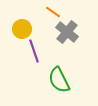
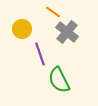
purple line: moved 6 px right, 3 px down
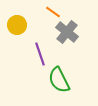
yellow circle: moved 5 px left, 4 px up
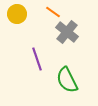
yellow circle: moved 11 px up
purple line: moved 3 px left, 5 px down
green semicircle: moved 8 px right
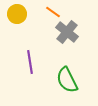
purple line: moved 7 px left, 3 px down; rotated 10 degrees clockwise
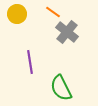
green semicircle: moved 6 px left, 8 px down
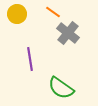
gray cross: moved 1 px right, 1 px down
purple line: moved 3 px up
green semicircle: rotated 28 degrees counterclockwise
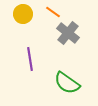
yellow circle: moved 6 px right
green semicircle: moved 6 px right, 5 px up
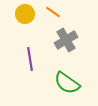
yellow circle: moved 2 px right
gray cross: moved 2 px left, 7 px down; rotated 20 degrees clockwise
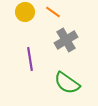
yellow circle: moved 2 px up
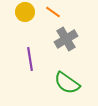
gray cross: moved 1 px up
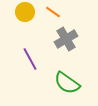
purple line: rotated 20 degrees counterclockwise
